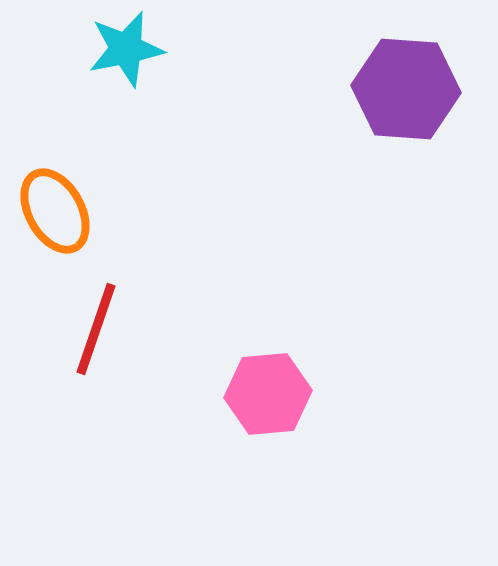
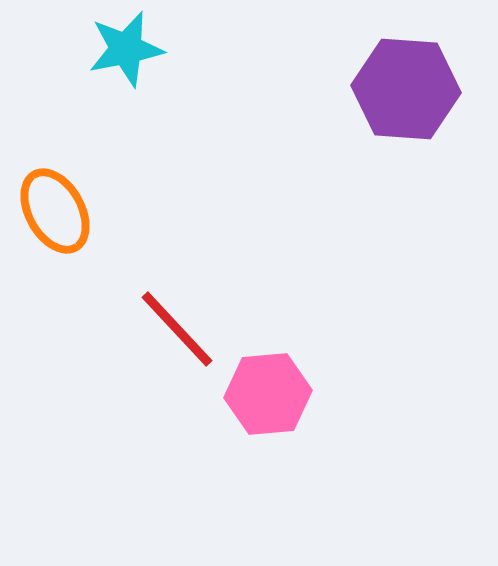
red line: moved 81 px right; rotated 62 degrees counterclockwise
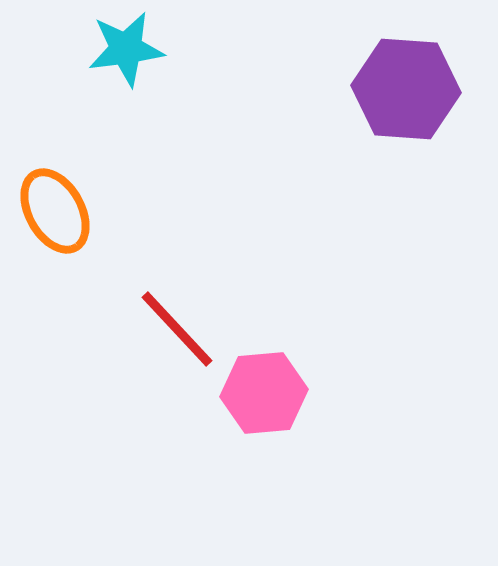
cyan star: rotated 4 degrees clockwise
pink hexagon: moved 4 px left, 1 px up
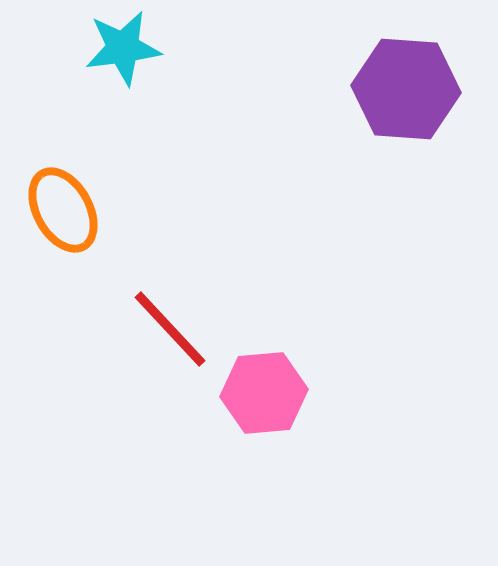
cyan star: moved 3 px left, 1 px up
orange ellipse: moved 8 px right, 1 px up
red line: moved 7 px left
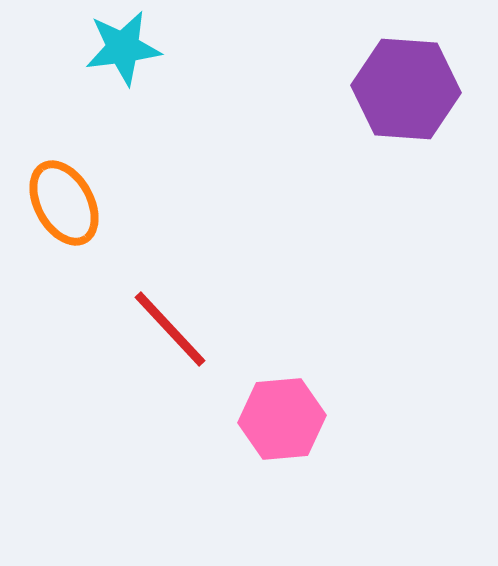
orange ellipse: moved 1 px right, 7 px up
pink hexagon: moved 18 px right, 26 px down
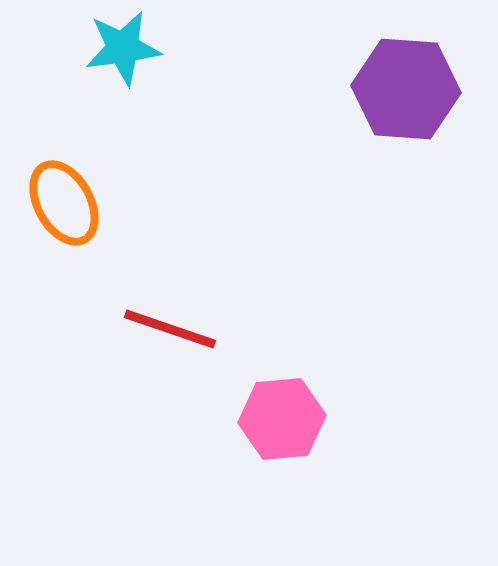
red line: rotated 28 degrees counterclockwise
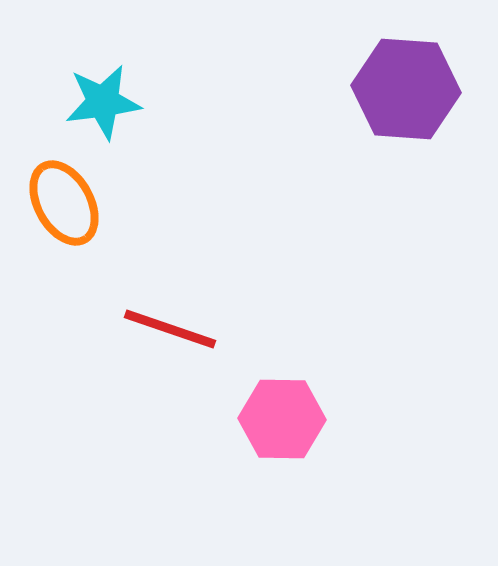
cyan star: moved 20 px left, 54 px down
pink hexagon: rotated 6 degrees clockwise
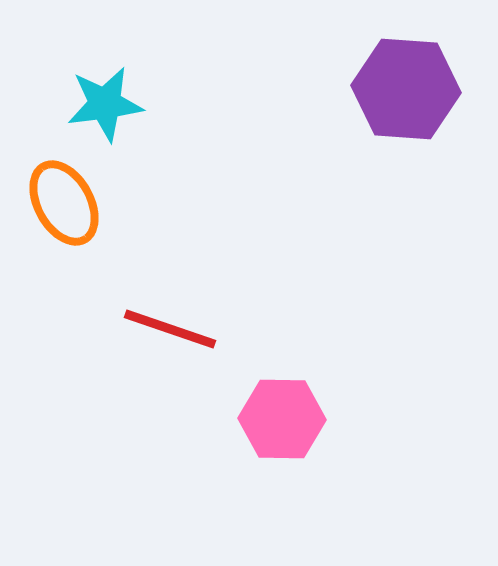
cyan star: moved 2 px right, 2 px down
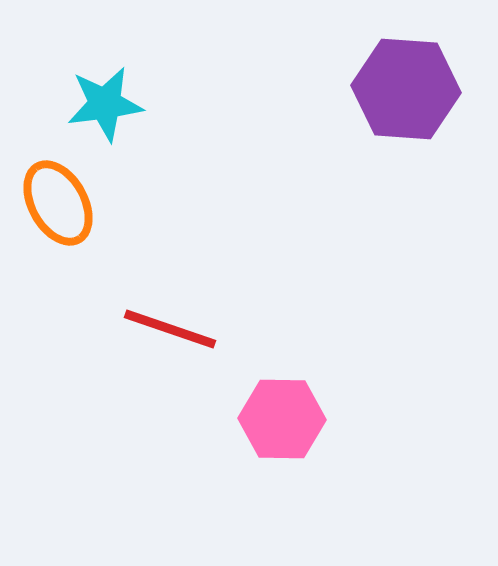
orange ellipse: moved 6 px left
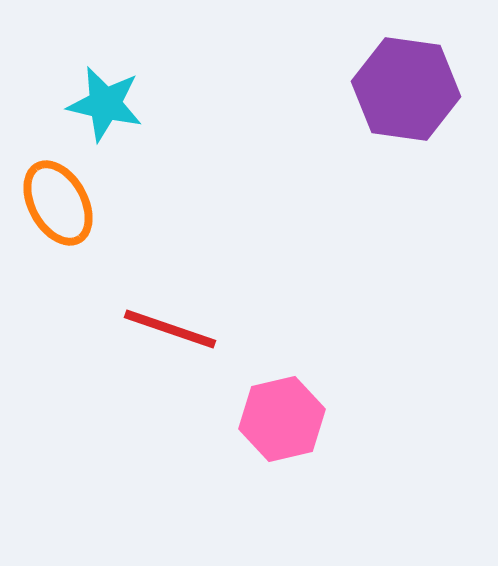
purple hexagon: rotated 4 degrees clockwise
cyan star: rotated 20 degrees clockwise
pink hexagon: rotated 14 degrees counterclockwise
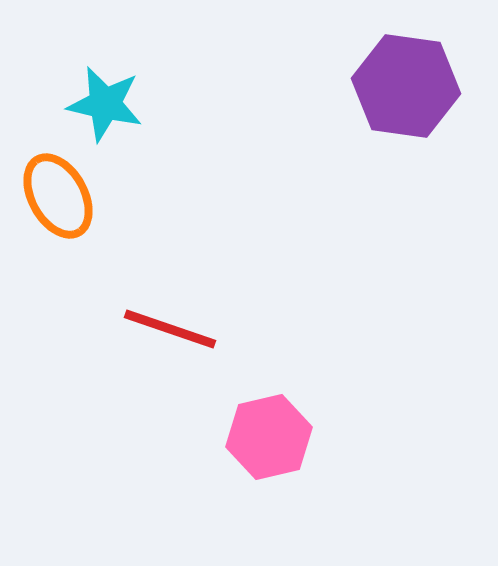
purple hexagon: moved 3 px up
orange ellipse: moved 7 px up
pink hexagon: moved 13 px left, 18 px down
